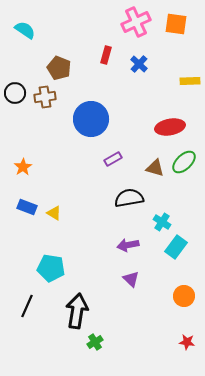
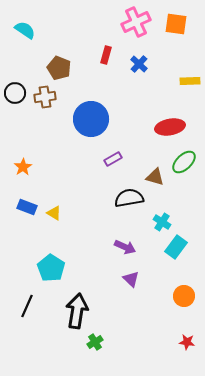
brown triangle: moved 9 px down
purple arrow: moved 3 px left, 2 px down; rotated 145 degrees counterclockwise
cyan pentagon: rotated 24 degrees clockwise
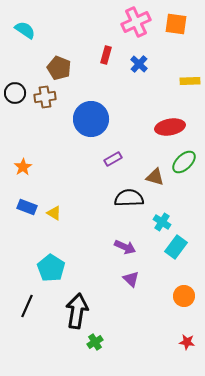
black semicircle: rotated 8 degrees clockwise
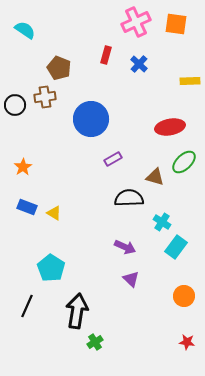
black circle: moved 12 px down
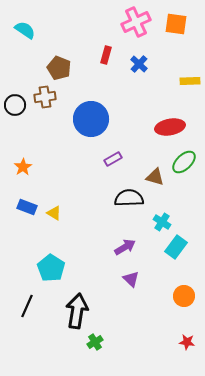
purple arrow: rotated 55 degrees counterclockwise
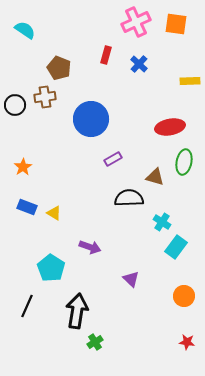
green ellipse: rotated 35 degrees counterclockwise
purple arrow: moved 35 px left; rotated 50 degrees clockwise
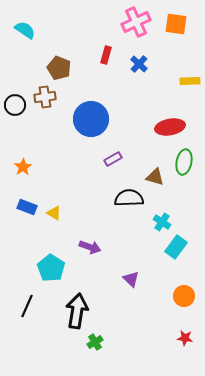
red star: moved 2 px left, 4 px up
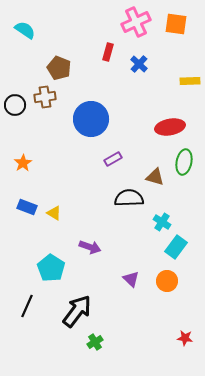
red rectangle: moved 2 px right, 3 px up
orange star: moved 4 px up
orange circle: moved 17 px left, 15 px up
black arrow: rotated 28 degrees clockwise
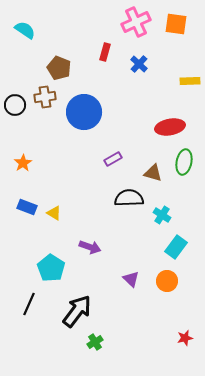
red rectangle: moved 3 px left
blue circle: moved 7 px left, 7 px up
brown triangle: moved 2 px left, 4 px up
cyan cross: moved 7 px up
black line: moved 2 px right, 2 px up
red star: rotated 21 degrees counterclockwise
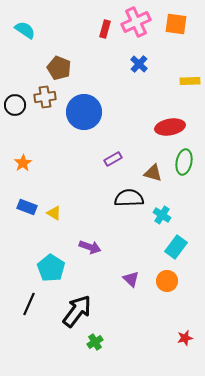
red rectangle: moved 23 px up
